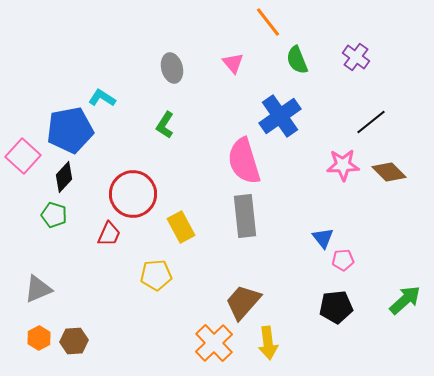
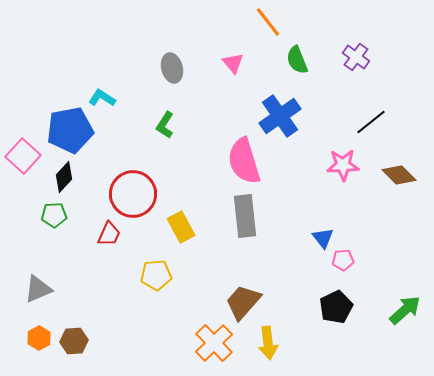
brown diamond: moved 10 px right, 3 px down
green pentagon: rotated 20 degrees counterclockwise
green arrow: moved 10 px down
black pentagon: rotated 20 degrees counterclockwise
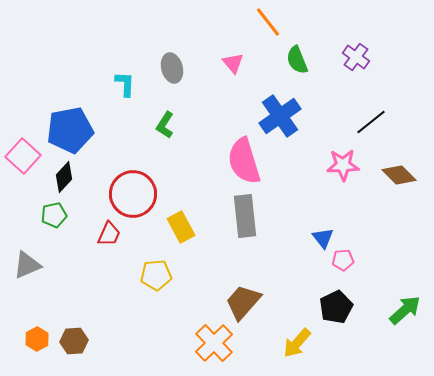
cyan L-shape: moved 23 px right, 14 px up; rotated 60 degrees clockwise
green pentagon: rotated 10 degrees counterclockwise
gray triangle: moved 11 px left, 24 px up
orange hexagon: moved 2 px left, 1 px down
yellow arrow: moved 29 px right; rotated 48 degrees clockwise
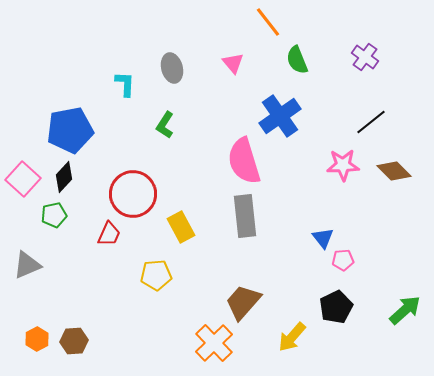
purple cross: moved 9 px right
pink square: moved 23 px down
brown diamond: moved 5 px left, 4 px up
yellow arrow: moved 5 px left, 6 px up
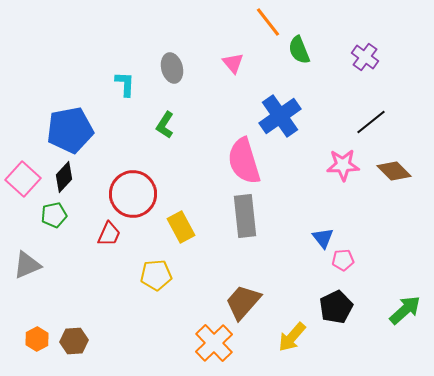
green semicircle: moved 2 px right, 10 px up
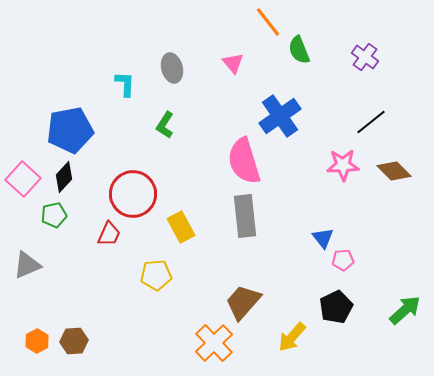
orange hexagon: moved 2 px down
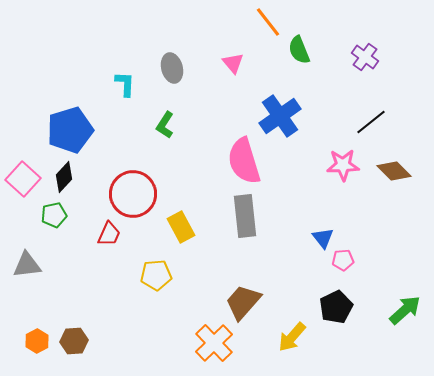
blue pentagon: rotated 6 degrees counterclockwise
gray triangle: rotated 16 degrees clockwise
